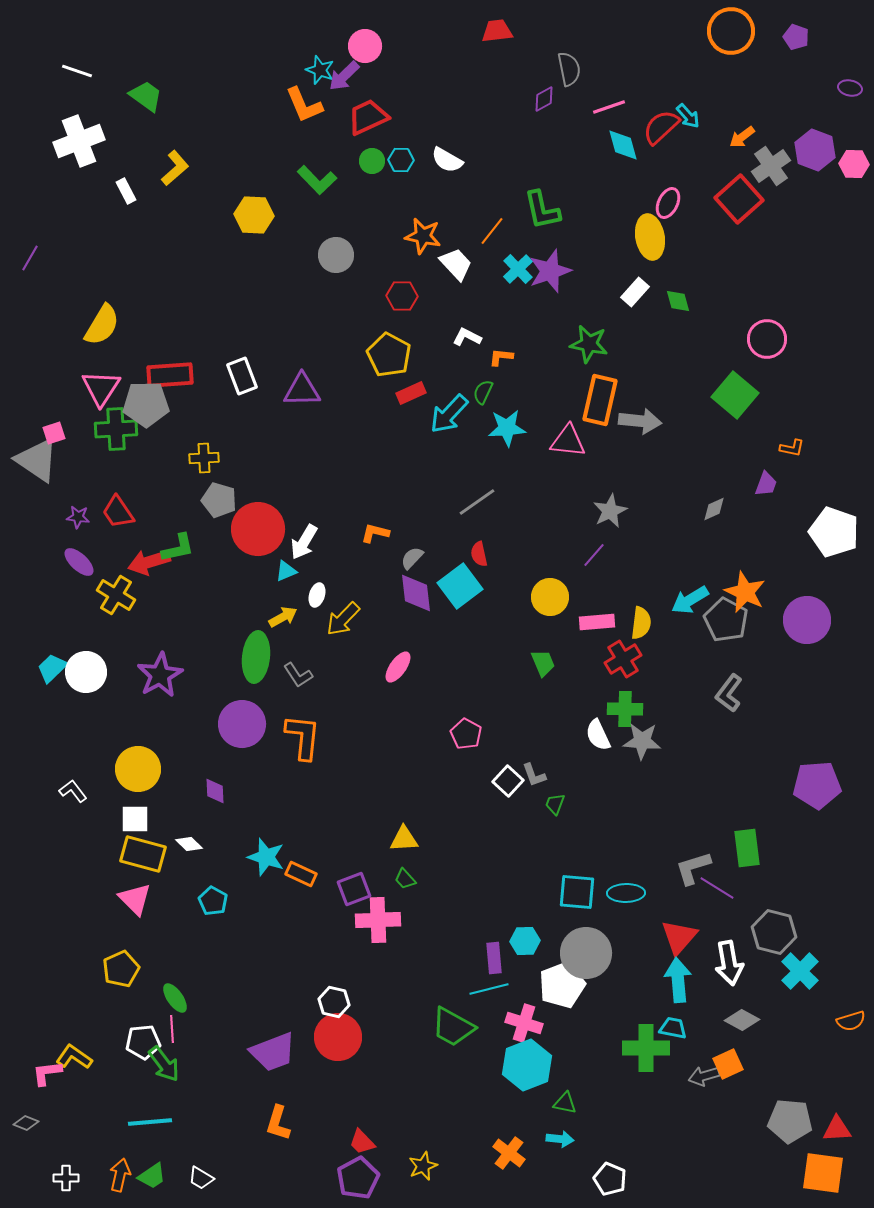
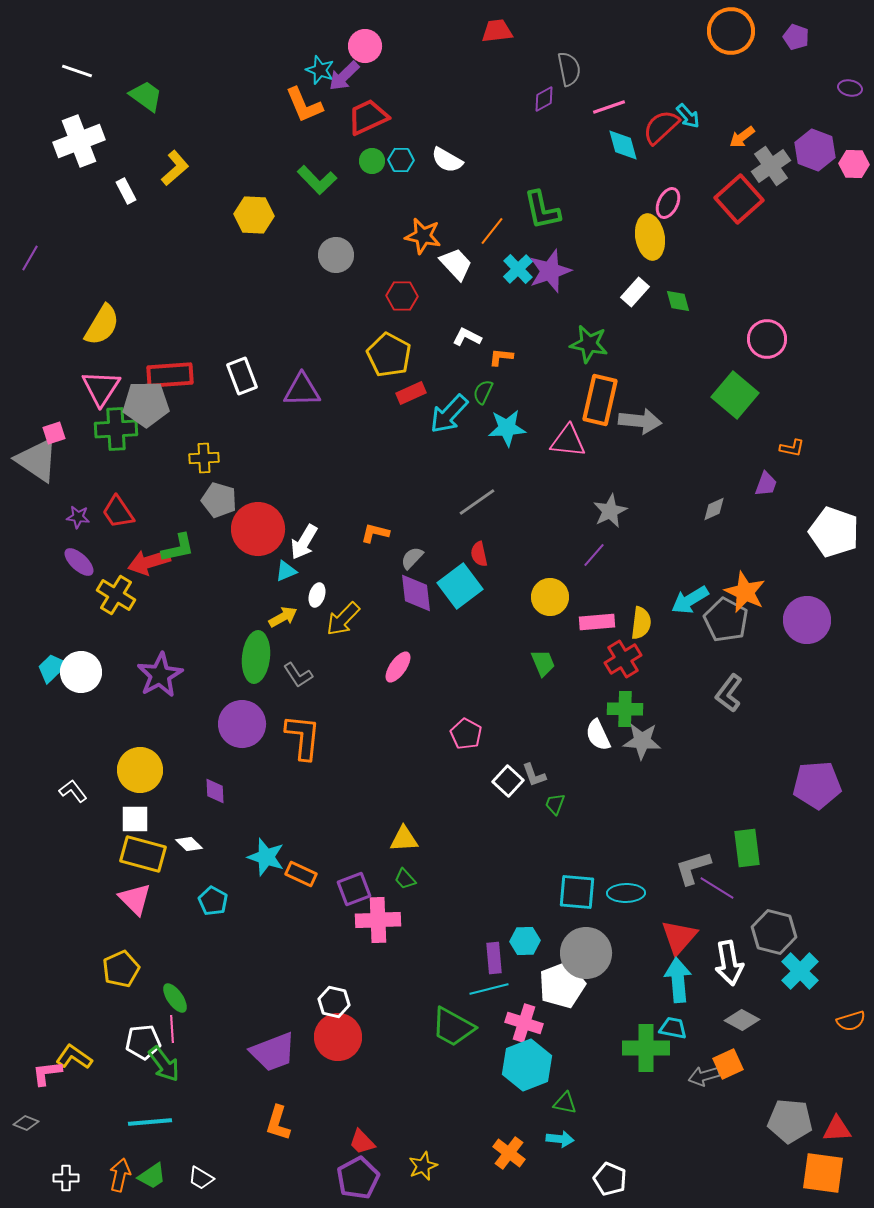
white circle at (86, 672): moved 5 px left
yellow circle at (138, 769): moved 2 px right, 1 px down
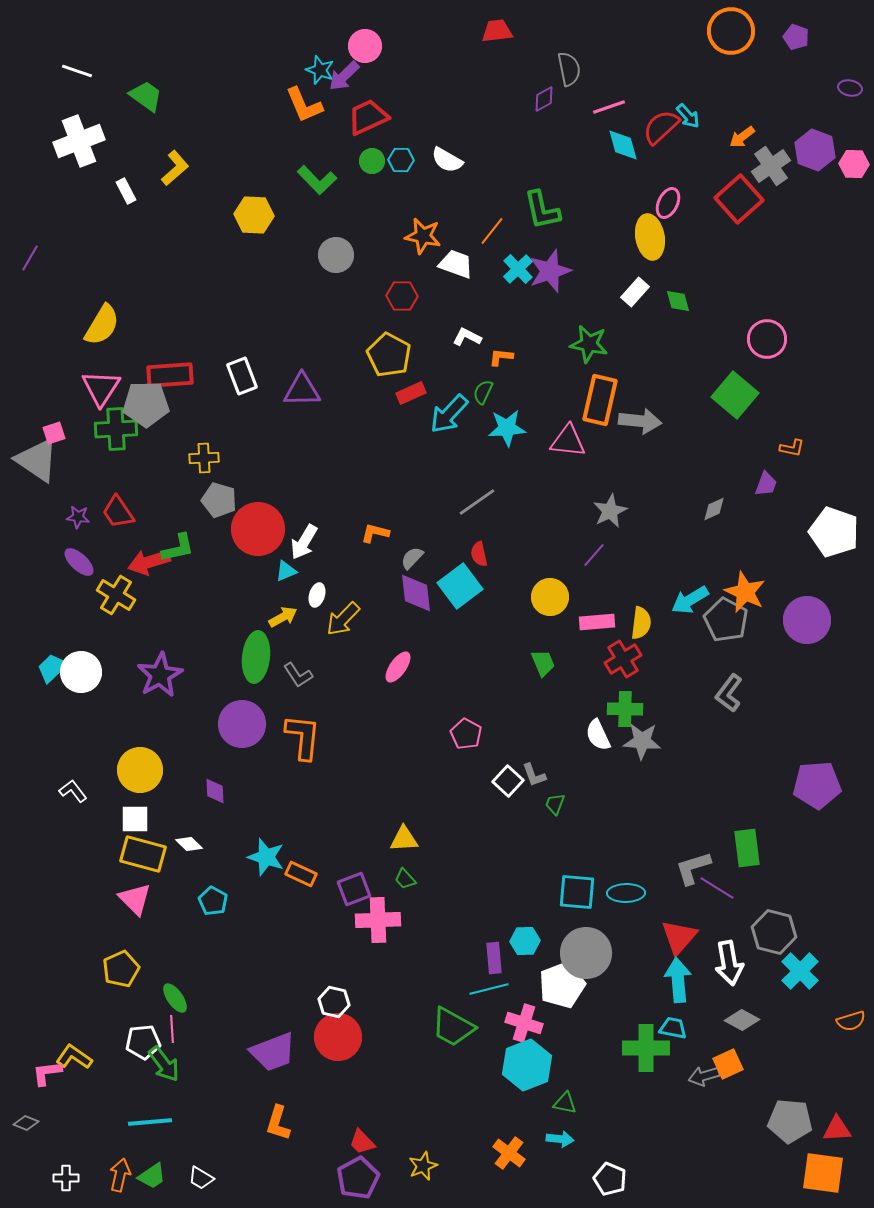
white trapezoid at (456, 264): rotated 27 degrees counterclockwise
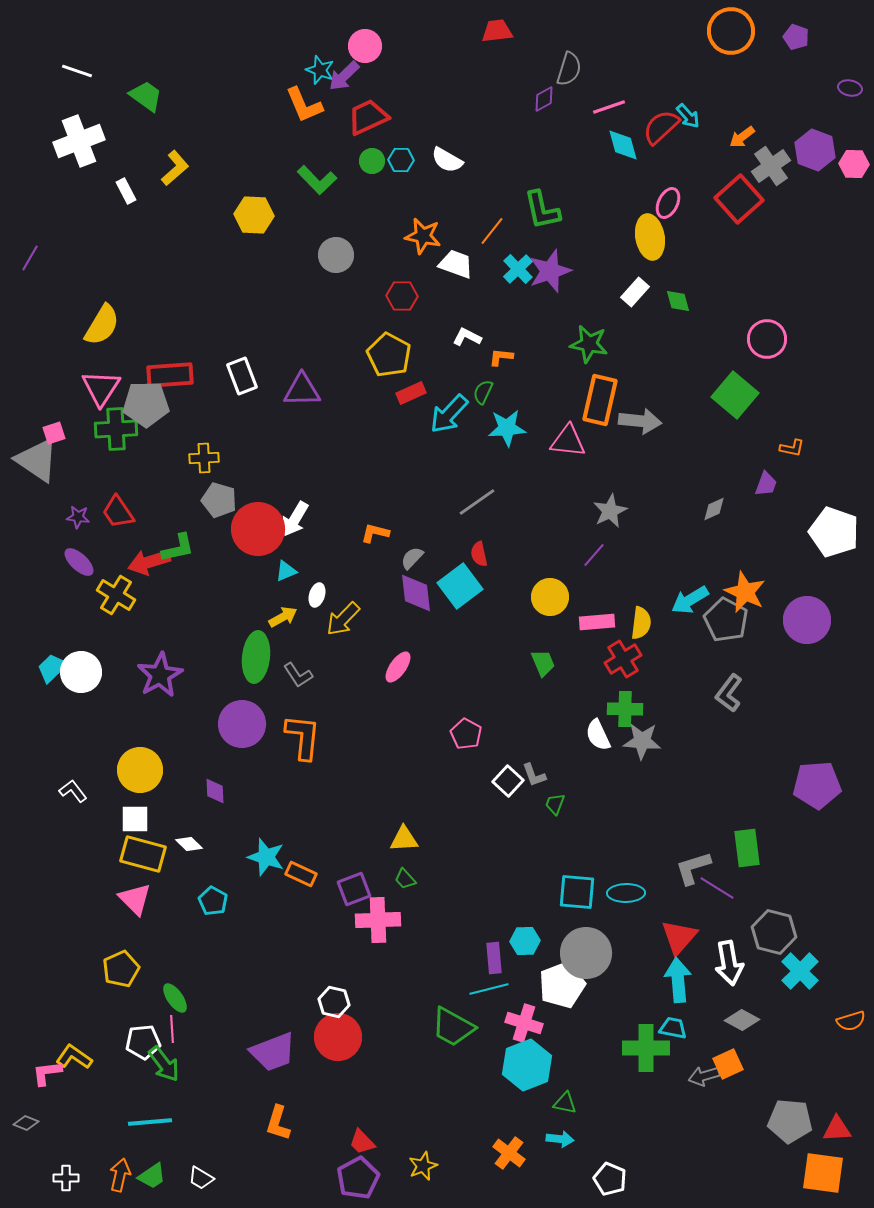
gray semicircle at (569, 69): rotated 28 degrees clockwise
white arrow at (304, 542): moved 9 px left, 23 px up
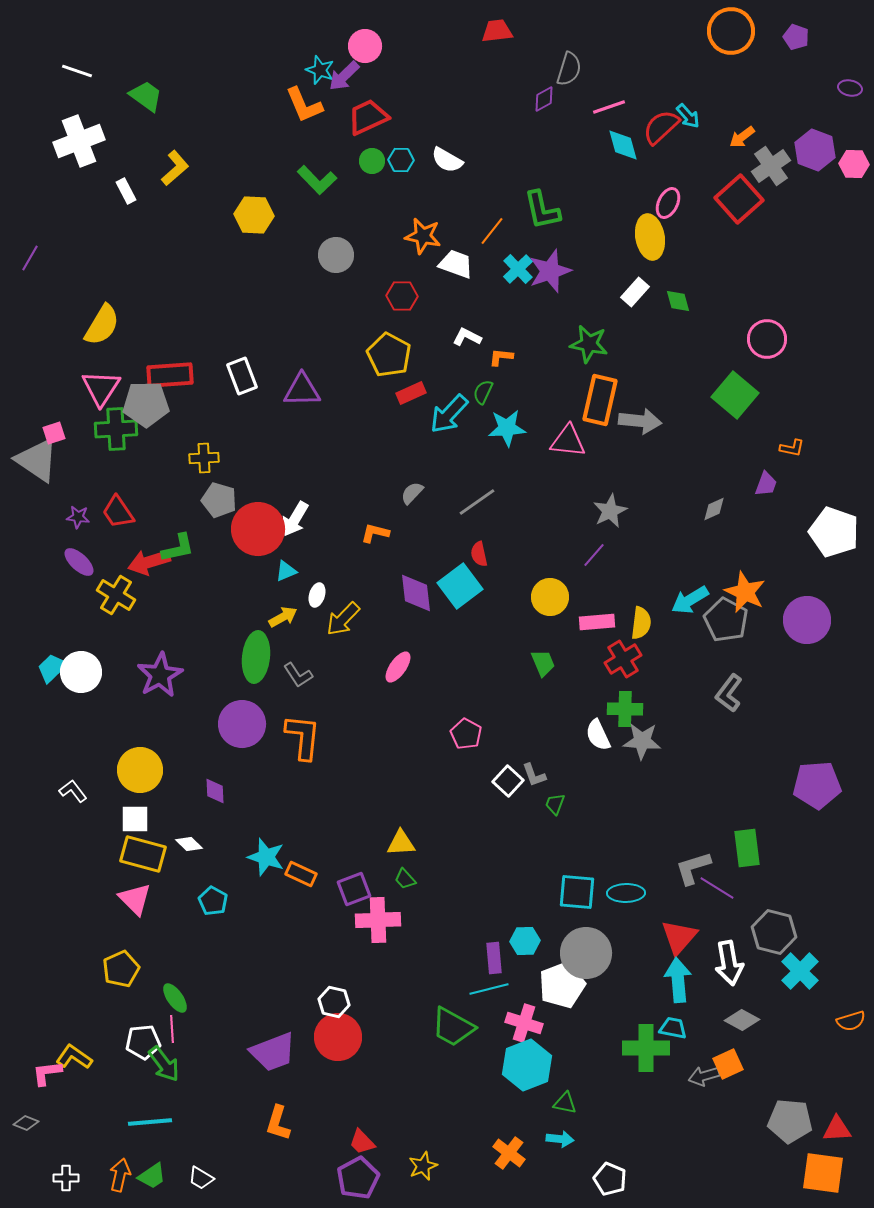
gray semicircle at (412, 558): moved 65 px up
yellow triangle at (404, 839): moved 3 px left, 4 px down
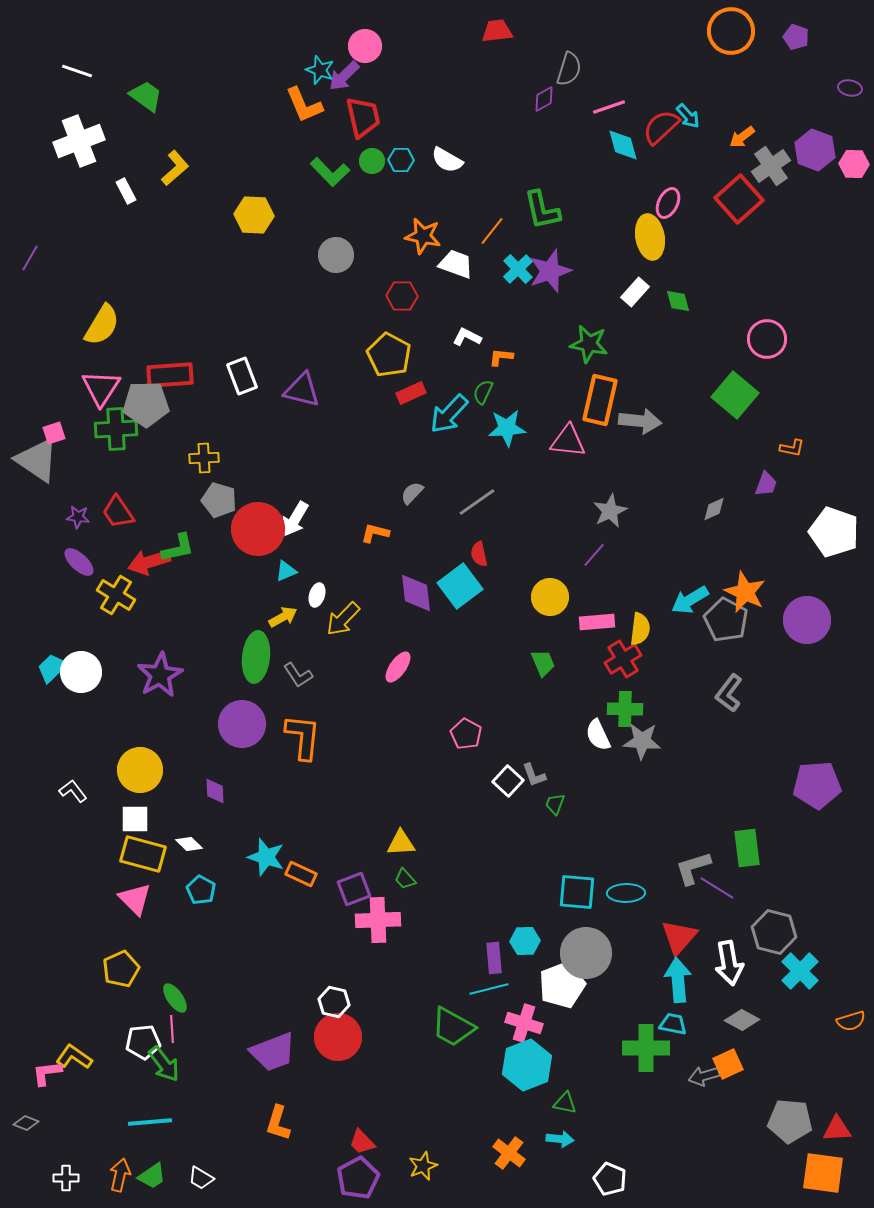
red trapezoid at (368, 117): moved 5 px left; rotated 102 degrees clockwise
green L-shape at (317, 180): moved 13 px right, 8 px up
purple triangle at (302, 390): rotated 15 degrees clockwise
yellow semicircle at (641, 623): moved 1 px left, 6 px down
cyan pentagon at (213, 901): moved 12 px left, 11 px up
cyan trapezoid at (673, 1028): moved 4 px up
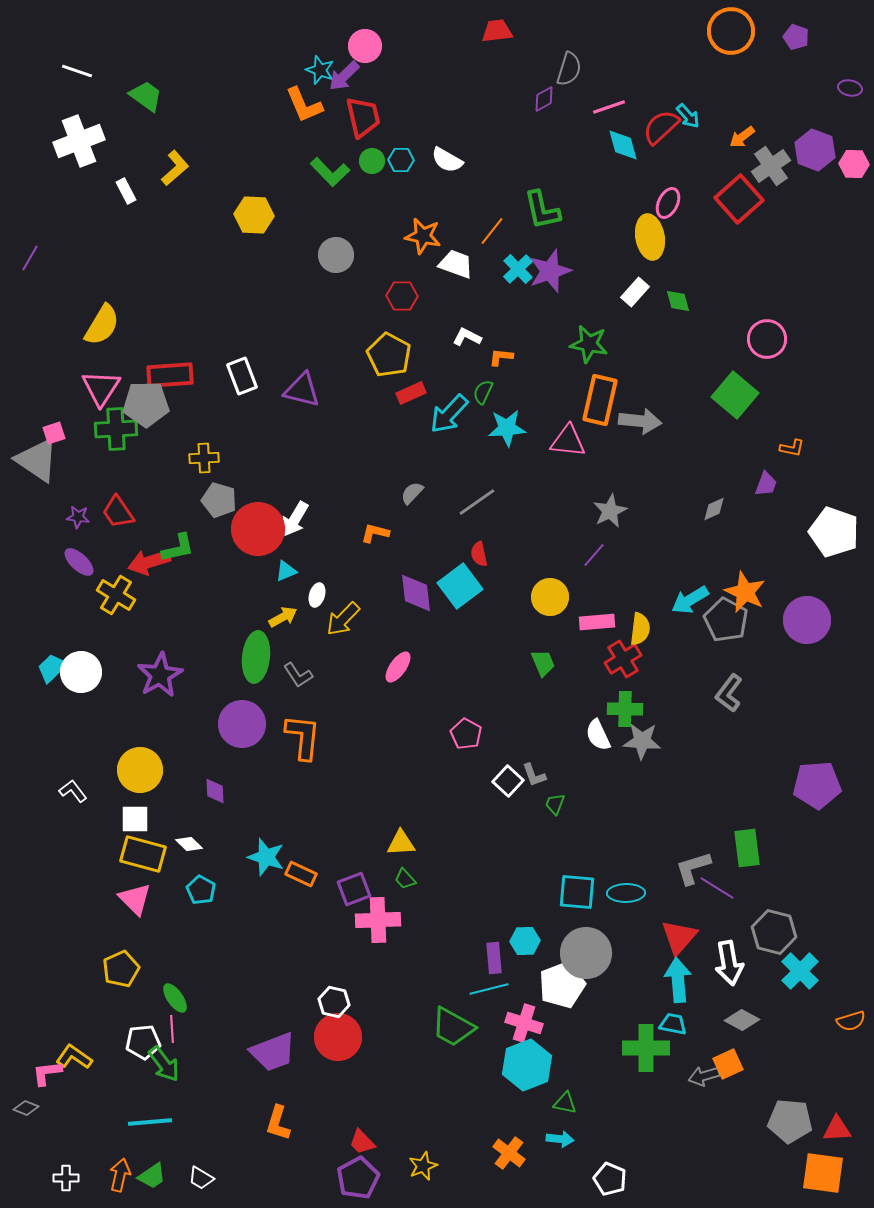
gray diamond at (26, 1123): moved 15 px up
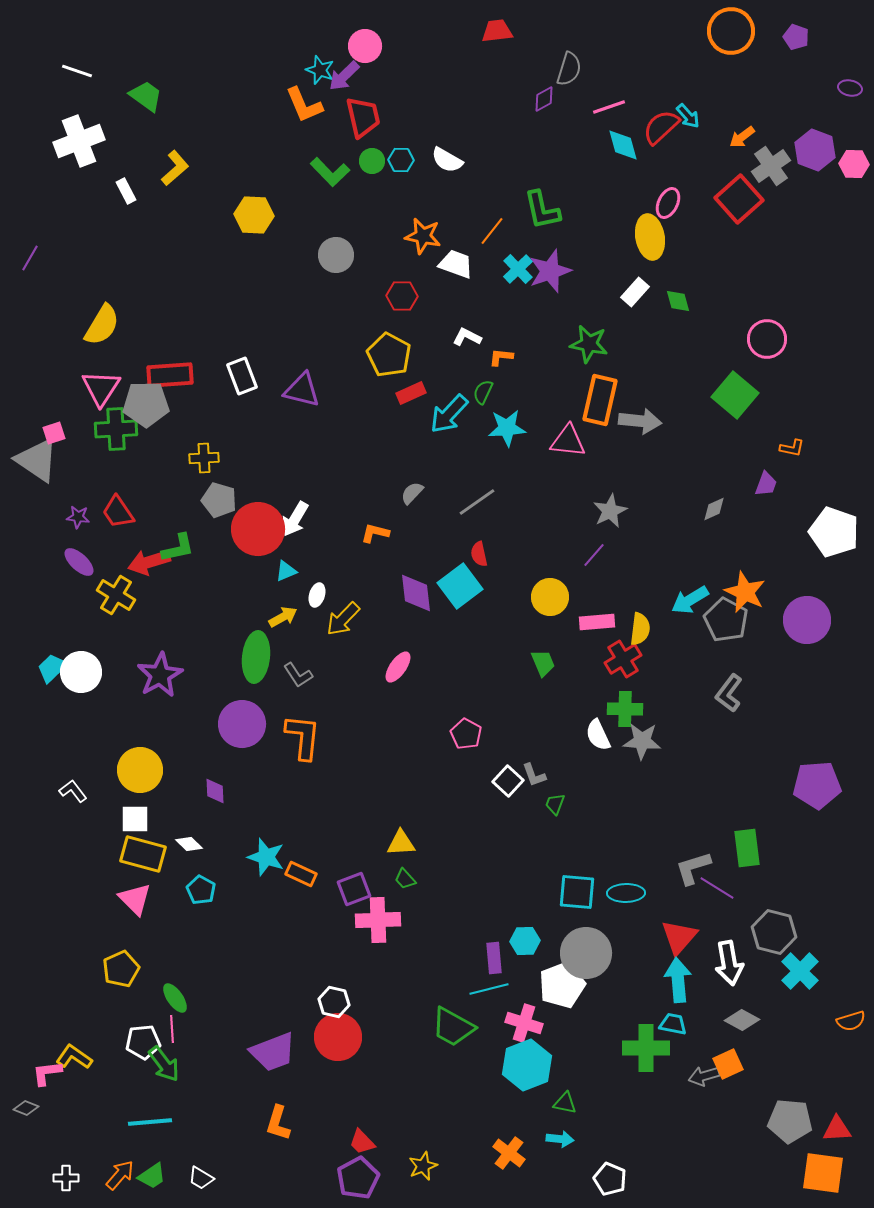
orange arrow at (120, 1175): rotated 28 degrees clockwise
